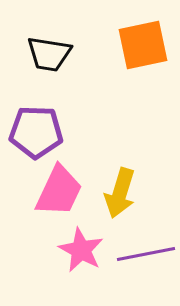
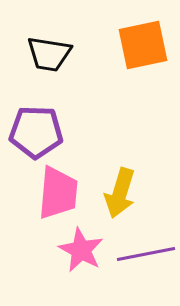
pink trapezoid: moved 1 px left, 2 px down; rotated 20 degrees counterclockwise
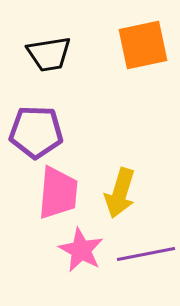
black trapezoid: rotated 18 degrees counterclockwise
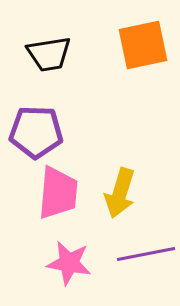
pink star: moved 12 px left, 13 px down; rotated 18 degrees counterclockwise
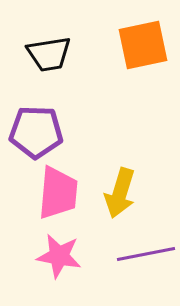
pink star: moved 10 px left, 7 px up
